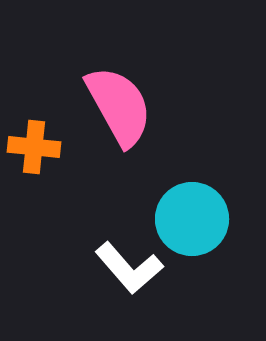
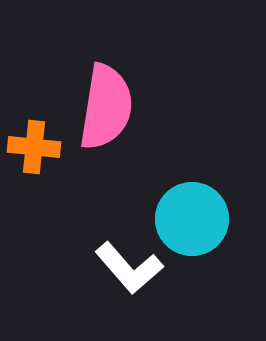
pink semicircle: moved 13 px left, 1 px down; rotated 38 degrees clockwise
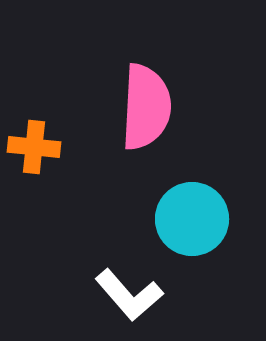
pink semicircle: moved 40 px right; rotated 6 degrees counterclockwise
white L-shape: moved 27 px down
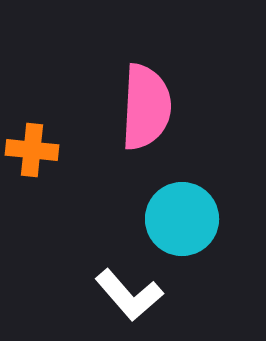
orange cross: moved 2 px left, 3 px down
cyan circle: moved 10 px left
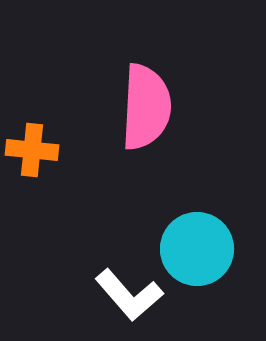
cyan circle: moved 15 px right, 30 px down
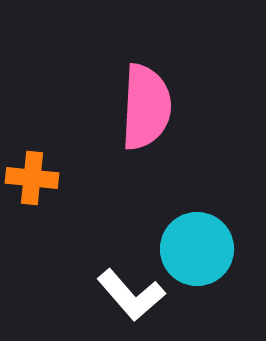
orange cross: moved 28 px down
white L-shape: moved 2 px right
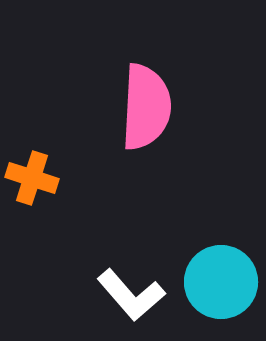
orange cross: rotated 12 degrees clockwise
cyan circle: moved 24 px right, 33 px down
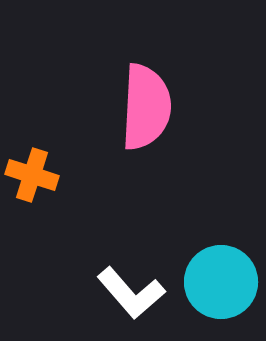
orange cross: moved 3 px up
white L-shape: moved 2 px up
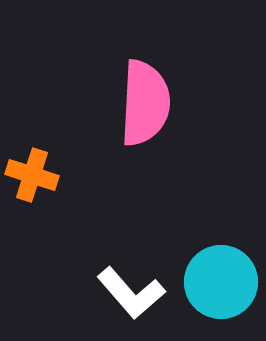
pink semicircle: moved 1 px left, 4 px up
